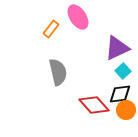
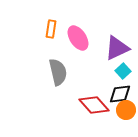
pink ellipse: moved 21 px down
orange rectangle: rotated 30 degrees counterclockwise
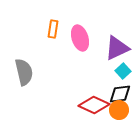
orange rectangle: moved 2 px right
pink ellipse: moved 2 px right; rotated 15 degrees clockwise
gray semicircle: moved 34 px left
red diamond: rotated 24 degrees counterclockwise
orange circle: moved 7 px left
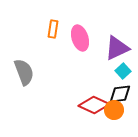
gray semicircle: rotated 8 degrees counterclockwise
orange circle: moved 5 px left
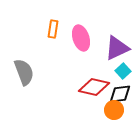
pink ellipse: moved 1 px right
red diamond: moved 18 px up; rotated 12 degrees counterclockwise
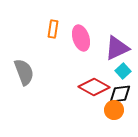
red diamond: rotated 16 degrees clockwise
